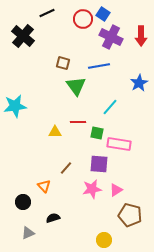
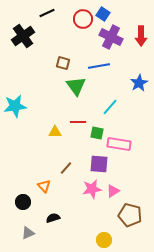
black cross: rotated 15 degrees clockwise
pink triangle: moved 3 px left, 1 px down
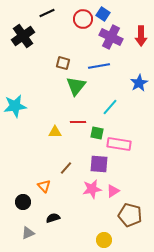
green triangle: rotated 15 degrees clockwise
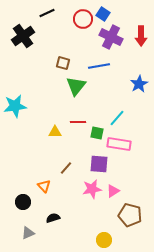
blue star: moved 1 px down
cyan line: moved 7 px right, 11 px down
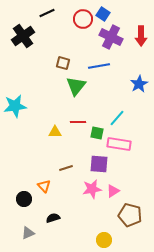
brown line: rotated 32 degrees clockwise
black circle: moved 1 px right, 3 px up
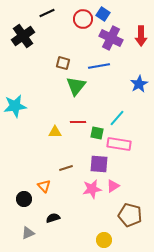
purple cross: moved 1 px down
pink triangle: moved 5 px up
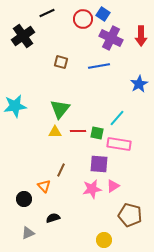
brown square: moved 2 px left, 1 px up
green triangle: moved 16 px left, 23 px down
red line: moved 9 px down
brown line: moved 5 px left, 2 px down; rotated 48 degrees counterclockwise
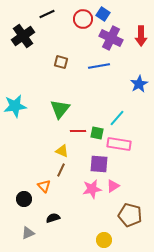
black line: moved 1 px down
yellow triangle: moved 7 px right, 19 px down; rotated 24 degrees clockwise
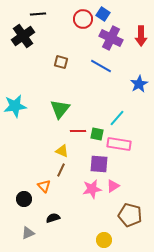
black line: moved 9 px left; rotated 21 degrees clockwise
blue line: moved 2 px right; rotated 40 degrees clockwise
green square: moved 1 px down
